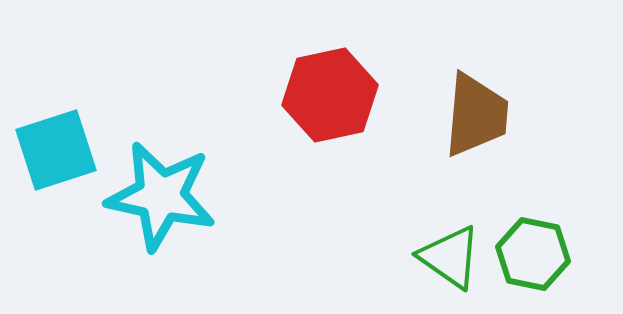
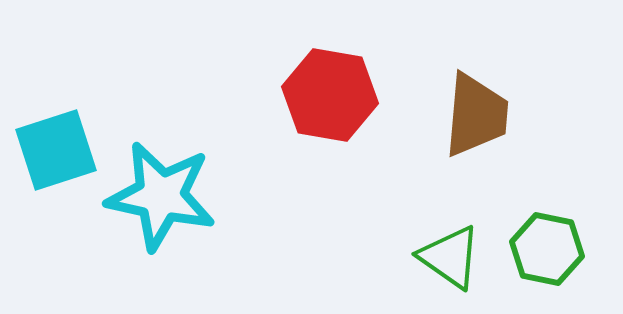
red hexagon: rotated 22 degrees clockwise
green hexagon: moved 14 px right, 5 px up
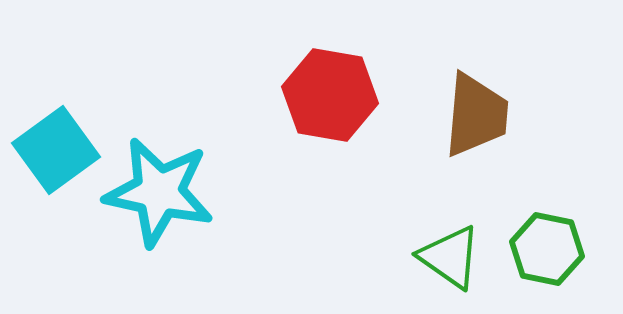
cyan square: rotated 18 degrees counterclockwise
cyan star: moved 2 px left, 4 px up
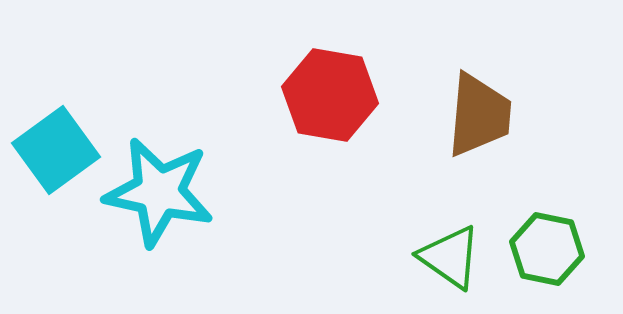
brown trapezoid: moved 3 px right
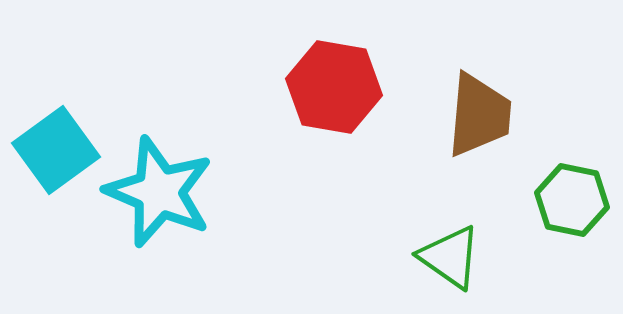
red hexagon: moved 4 px right, 8 px up
cyan star: rotated 11 degrees clockwise
green hexagon: moved 25 px right, 49 px up
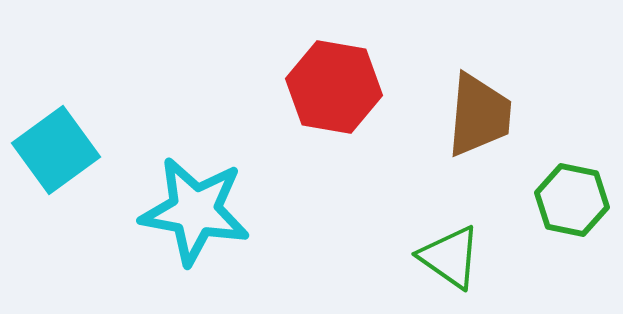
cyan star: moved 36 px right, 19 px down; rotated 13 degrees counterclockwise
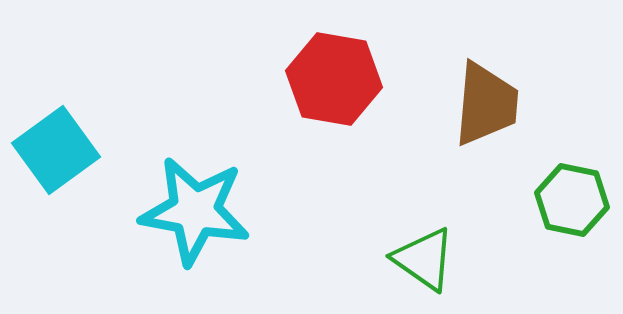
red hexagon: moved 8 px up
brown trapezoid: moved 7 px right, 11 px up
green triangle: moved 26 px left, 2 px down
